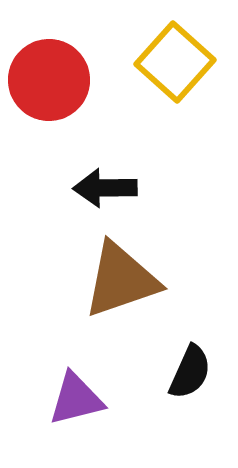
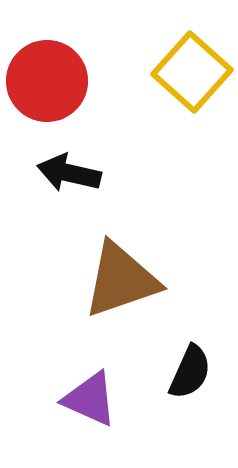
yellow square: moved 17 px right, 10 px down
red circle: moved 2 px left, 1 px down
black arrow: moved 36 px left, 15 px up; rotated 14 degrees clockwise
purple triangle: moved 14 px right; rotated 38 degrees clockwise
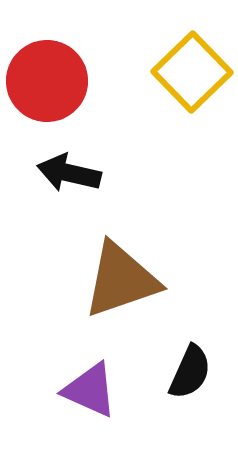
yellow square: rotated 4 degrees clockwise
purple triangle: moved 9 px up
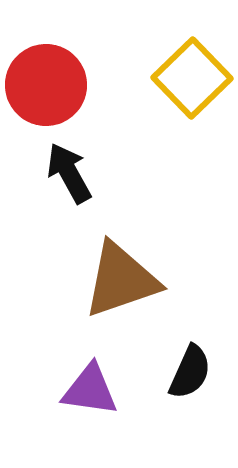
yellow square: moved 6 px down
red circle: moved 1 px left, 4 px down
black arrow: rotated 48 degrees clockwise
purple triangle: rotated 16 degrees counterclockwise
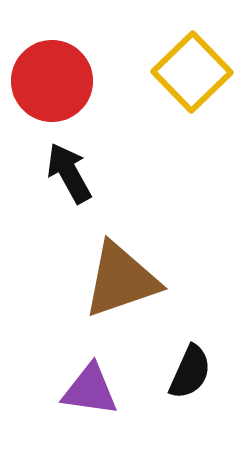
yellow square: moved 6 px up
red circle: moved 6 px right, 4 px up
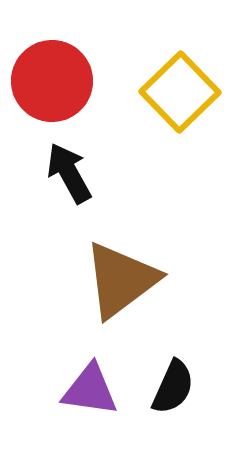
yellow square: moved 12 px left, 20 px down
brown triangle: rotated 18 degrees counterclockwise
black semicircle: moved 17 px left, 15 px down
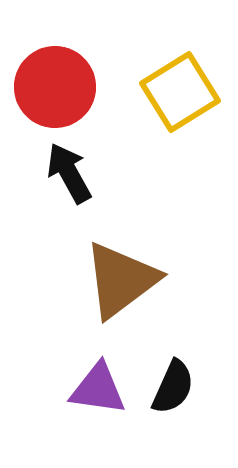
red circle: moved 3 px right, 6 px down
yellow square: rotated 12 degrees clockwise
purple triangle: moved 8 px right, 1 px up
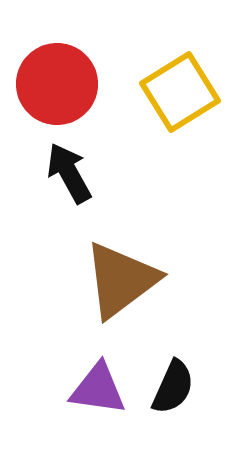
red circle: moved 2 px right, 3 px up
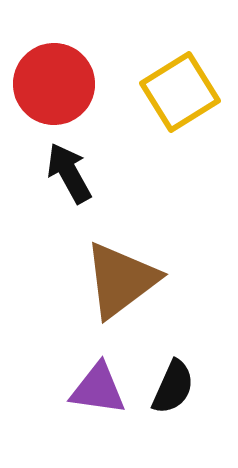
red circle: moved 3 px left
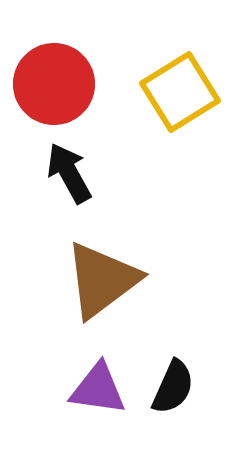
brown triangle: moved 19 px left
